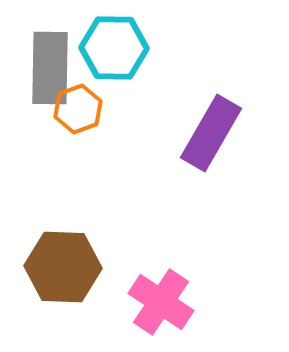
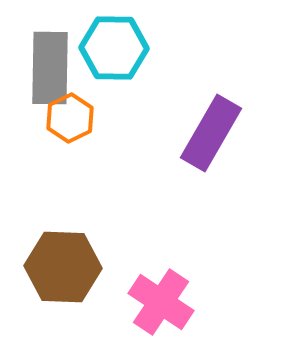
orange hexagon: moved 8 px left, 9 px down; rotated 6 degrees counterclockwise
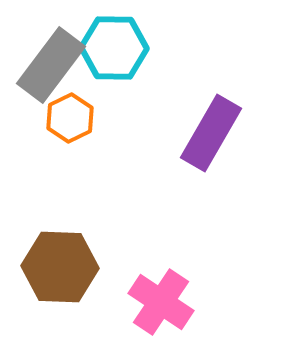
gray rectangle: moved 1 px right, 3 px up; rotated 36 degrees clockwise
brown hexagon: moved 3 px left
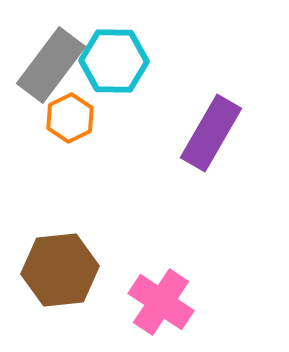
cyan hexagon: moved 13 px down
brown hexagon: moved 3 px down; rotated 8 degrees counterclockwise
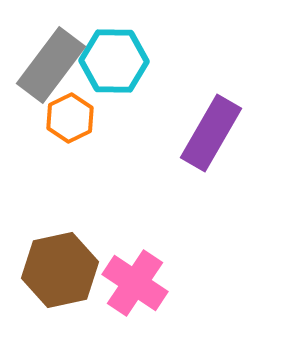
brown hexagon: rotated 6 degrees counterclockwise
pink cross: moved 26 px left, 19 px up
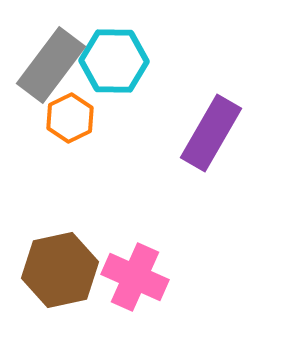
pink cross: moved 6 px up; rotated 10 degrees counterclockwise
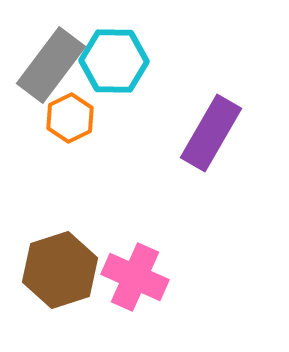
brown hexagon: rotated 6 degrees counterclockwise
